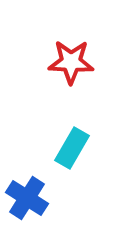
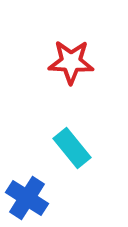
cyan rectangle: rotated 69 degrees counterclockwise
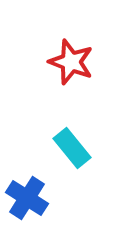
red star: rotated 18 degrees clockwise
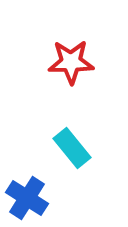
red star: rotated 21 degrees counterclockwise
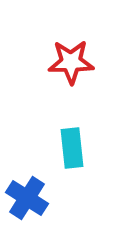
cyan rectangle: rotated 33 degrees clockwise
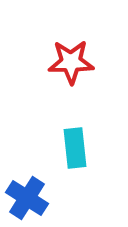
cyan rectangle: moved 3 px right
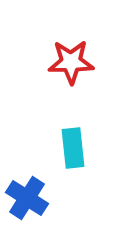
cyan rectangle: moved 2 px left
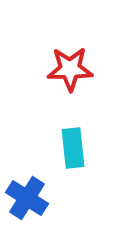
red star: moved 1 px left, 7 px down
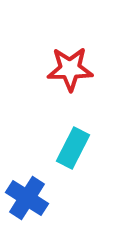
cyan rectangle: rotated 33 degrees clockwise
